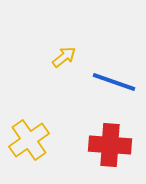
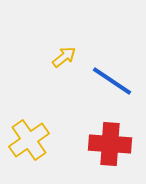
blue line: moved 2 px left, 1 px up; rotated 15 degrees clockwise
red cross: moved 1 px up
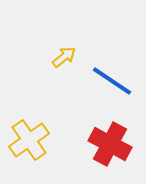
red cross: rotated 24 degrees clockwise
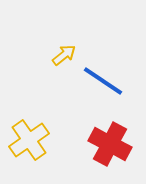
yellow arrow: moved 2 px up
blue line: moved 9 px left
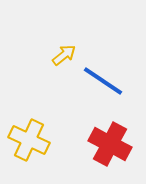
yellow cross: rotated 30 degrees counterclockwise
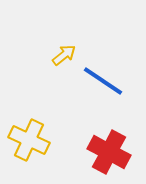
red cross: moved 1 px left, 8 px down
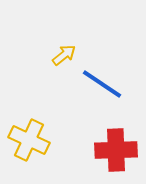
blue line: moved 1 px left, 3 px down
red cross: moved 7 px right, 2 px up; rotated 30 degrees counterclockwise
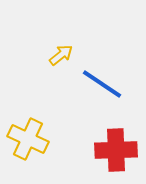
yellow arrow: moved 3 px left
yellow cross: moved 1 px left, 1 px up
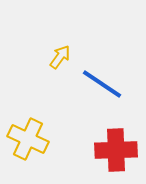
yellow arrow: moved 1 px left, 2 px down; rotated 15 degrees counterclockwise
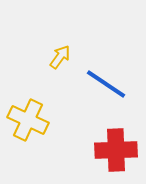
blue line: moved 4 px right
yellow cross: moved 19 px up
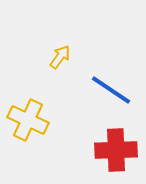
blue line: moved 5 px right, 6 px down
